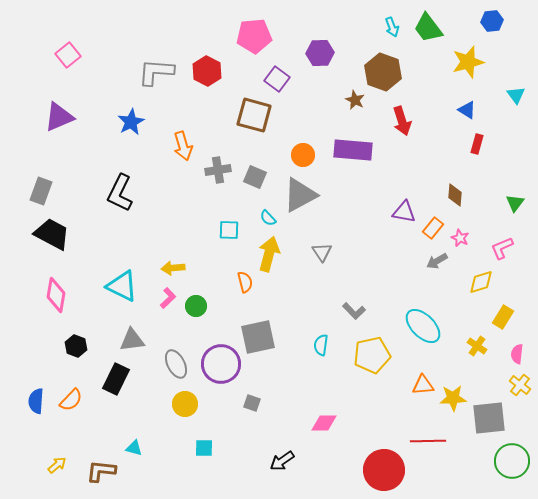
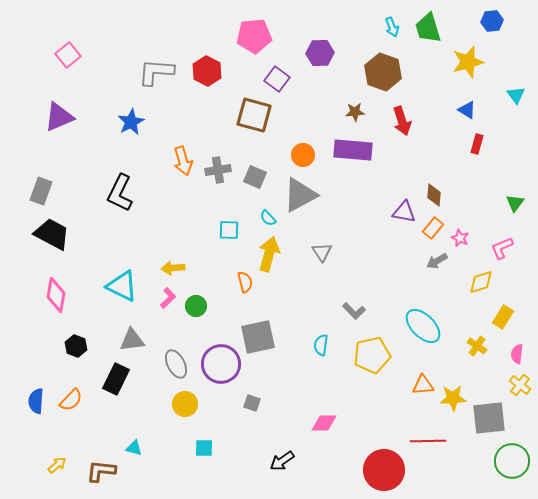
green trapezoid at (428, 28): rotated 20 degrees clockwise
brown star at (355, 100): moved 12 px down; rotated 30 degrees counterclockwise
orange arrow at (183, 146): moved 15 px down
brown diamond at (455, 195): moved 21 px left
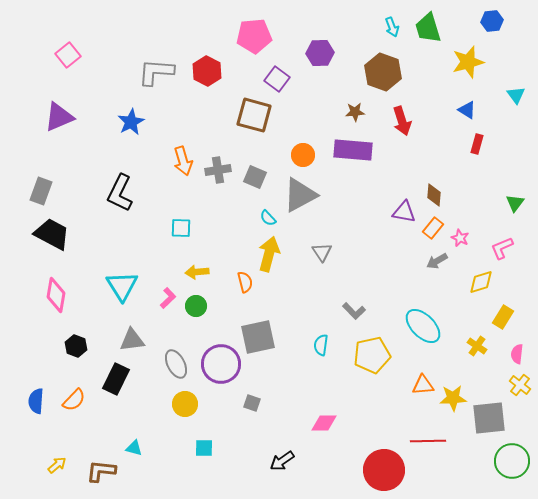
cyan square at (229, 230): moved 48 px left, 2 px up
yellow arrow at (173, 268): moved 24 px right, 4 px down
cyan triangle at (122, 286): rotated 32 degrees clockwise
orange semicircle at (71, 400): moved 3 px right
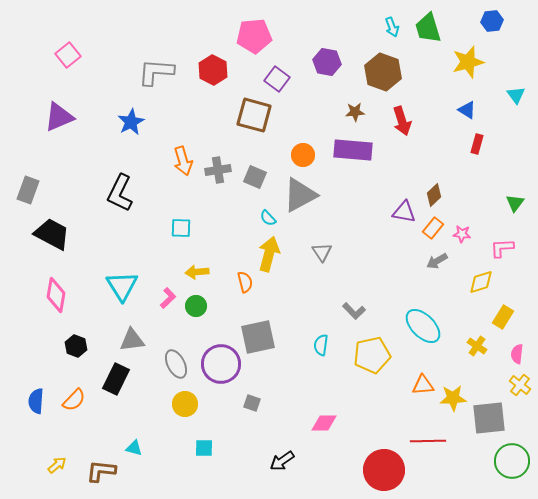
purple hexagon at (320, 53): moved 7 px right, 9 px down; rotated 12 degrees clockwise
red hexagon at (207, 71): moved 6 px right, 1 px up
gray rectangle at (41, 191): moved 13 px left, 1 px up
brown diamond at (434, 195): rotated 40 degrees clockwise
pink star at (460, 238): moved 2 px right, 4 px up; rotated 18 degrees counterclockwise
pink L-shape at (502, 248): rotated 20 degrees clockwise
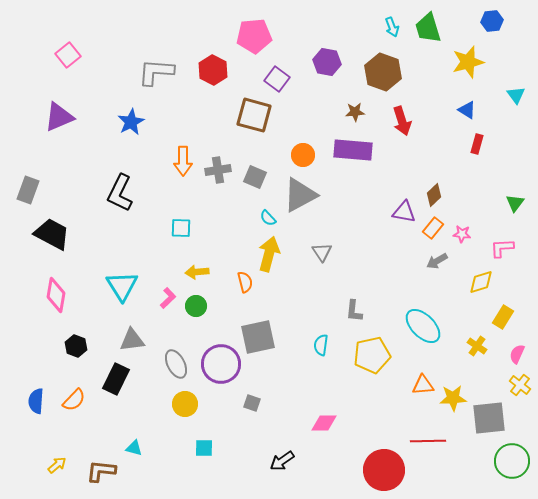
orange arrow at (183, 161): rotated 16 degrees clockwise
gray L-shape at (354, 311): rotated 50 degrees clockwise
pink semicircle at (517, 354): rotated 18 degrees clockwise
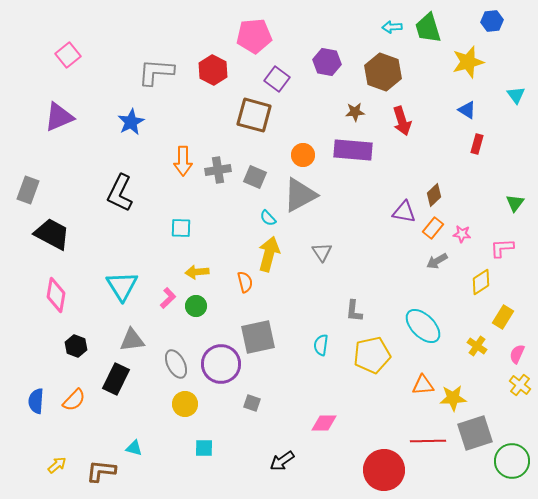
cyan arrow at (392, 27): rotated 108 degrees clockwise
yellow diamond at (481, 282): rotated 16 degrees counterclockwise
gray square at (489, 418): moved 14 px left, 15 px down; rotated 12 degrees counterclockwise
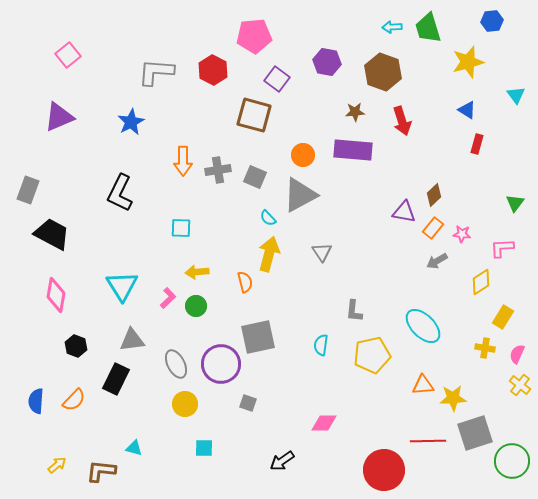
yellow cross at (477, 346): moved 8 px right, 2 px down; rotated 24 degrees counterclockwise
gray square at (252, 403): moved 4 px left
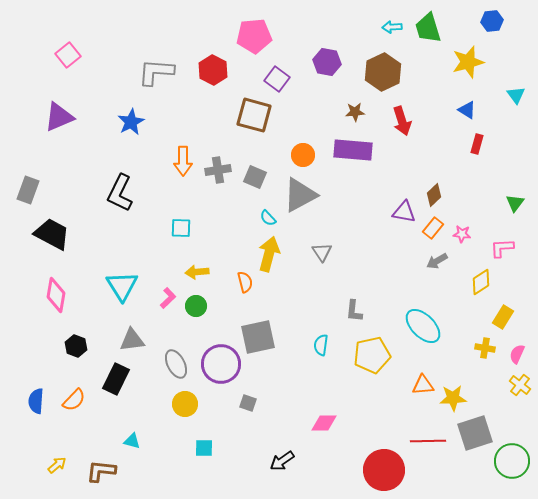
brown hexagon at (383, 72): rotated 15 degrees clockwise
cyan triangle at (134, 448): moved 2 px left, 7 px up
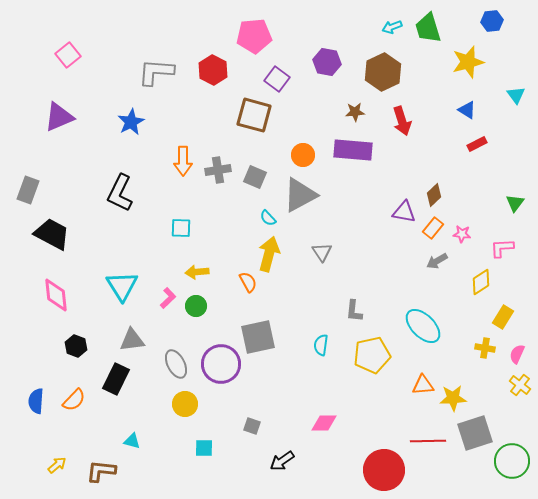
cyan arrow at (392, 27): rotated 18 degrees counterclockwise
red rectangle at (477, 144): rotated 48 degrees clockwise
orange semicircle at (245, 282): moved 3 px right; rotated 15 degrees counterclockwise
pink diamond at (56, 295): rotated 16 degrees counterclockwise
gray square at (248, 403): moved 4 px right, 23 px down
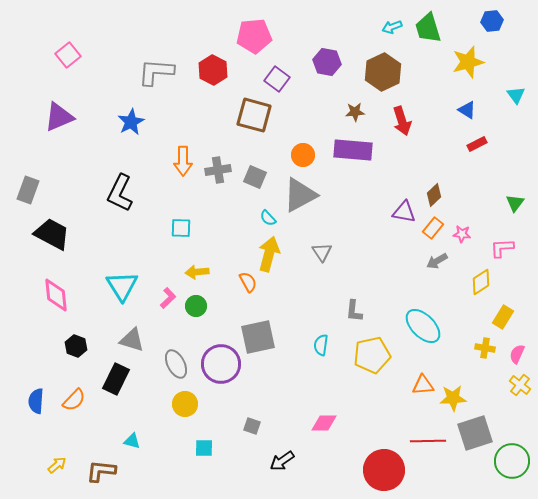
gray triangle at (132, 340): rotated 24 degrees clockwise
